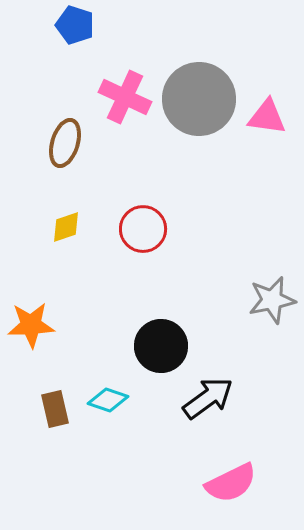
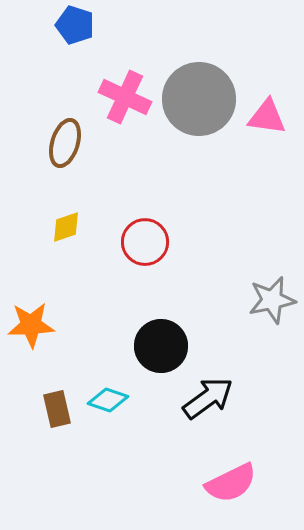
red circle: moved 2 px right, 13 px down
brown rectangle: moved 2 px right
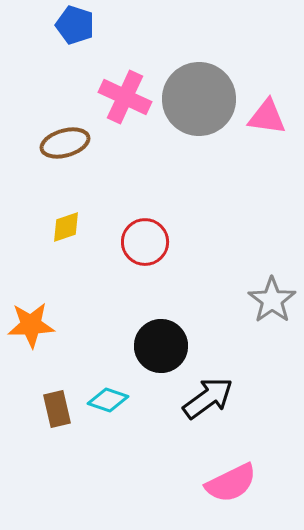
brown ellipse: rotated 57 degrees clockwise
gray star: rotated 24 degrees counterclockwise
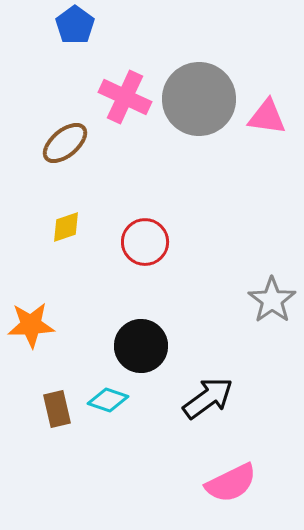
blue pentagon: rotated 18 degrees clockwise
brown ellipse: rotated 24 degrees counterclockwise
black circle: moved 20 px left
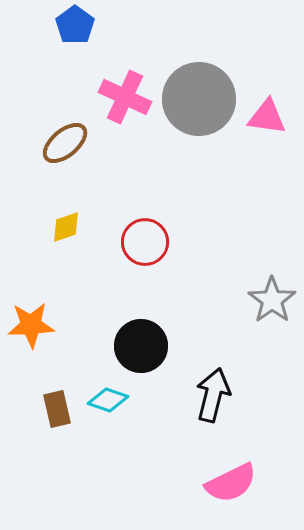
black arrow: moved 5 px right, 3 px up; rotated 40 degrees counterclockwise
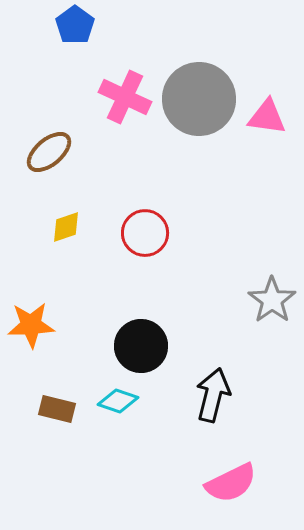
brown ellipse: moved 16 px left, 9 px down
red circle: moved 9 px up
cyan diamond: moved 10 px right, 1 px down
brown rectangle: rotated 63 degrees counterclockwise
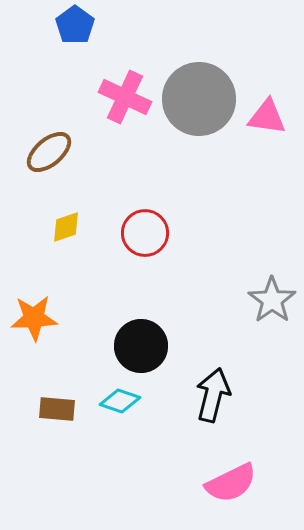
orange star: moved 3 px right, 7 px up
cyan diamond: moved 2 px right
brown rectangle: rotated 9 degrees counterclockwise
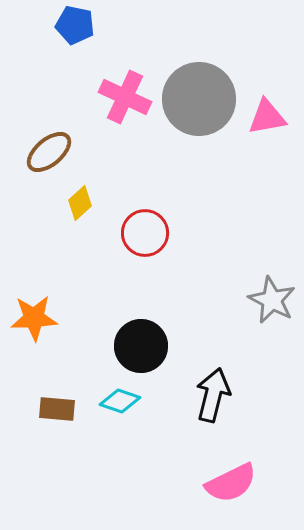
blue pentagon: rotated 24 degrees counterclockwise
pink triangle: rotated 18 degrees counterclockwise
yellow diamond: moved 14 px right, 24 px up; rotated 24 degrees counterclockwise
gray star: rotated 9 degrees counterclockwise
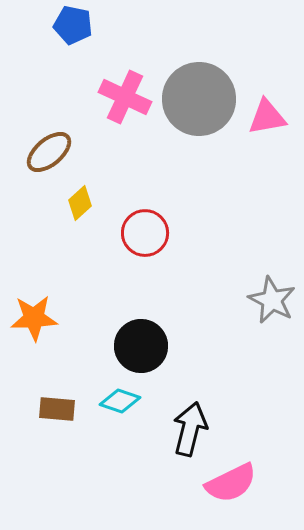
blue pentagon: moved 2 px left
black arrow: moved 23 px left, 34 px down
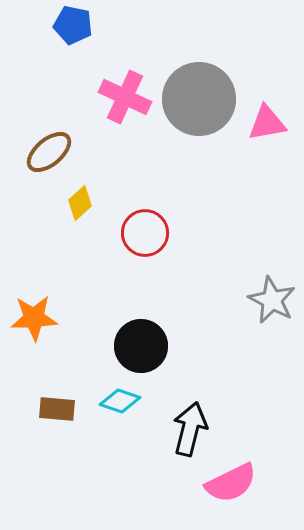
pink triangle: moved 6 px down
